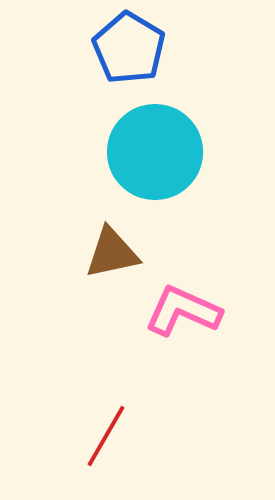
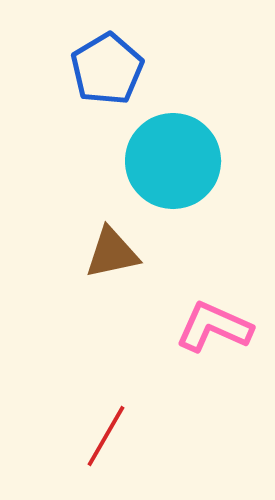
blue pentagon: moved 22 px left, 21 px down; rotated 10 degrees clockwise
cyan circle: moved 18 px right, 9 px down
pink L-shape: moved 31 px right, 16 px down
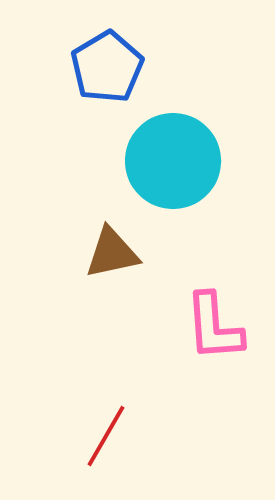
blue pentagon: moved 2 px up
pink L-shape: rotated 118 degrees counterclockwise
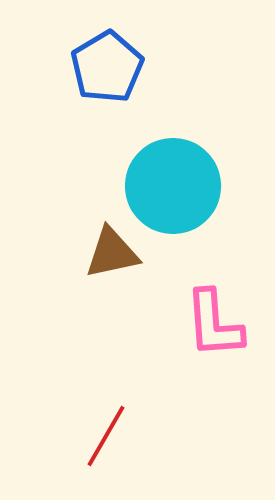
cyan circle: moved 25 px down
pink L-shape: moved 3 px up
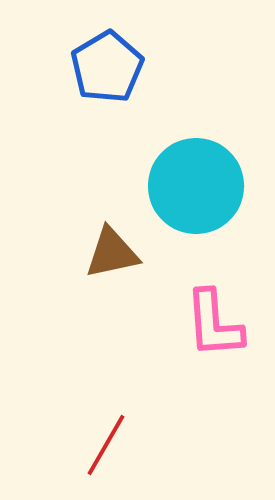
cyan circle: moved 23 px right
red line: moved 9 px down
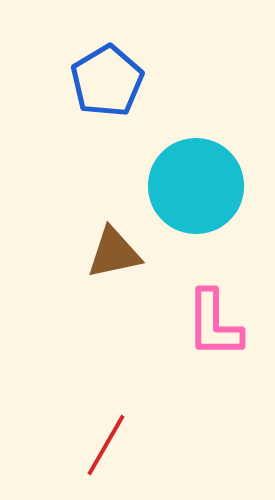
blue pentagon: moved 14 px down
brown triangle: moved 2 px right
pink L-shape: rotated 4 degrees clockwise
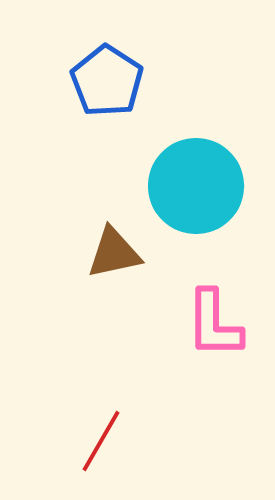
blue pentagon: rotated 8 degrees counterclockwise
red line: moved 5 px left, 4 px up
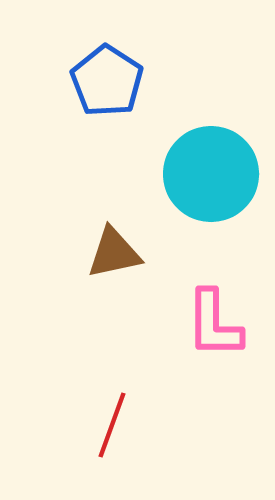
cyan circle: moved 15 px right, 12 px up
red line: moved 11 px right, 16 px up; rotated 10 degrees counterclockwise
